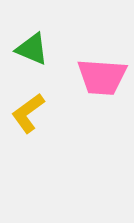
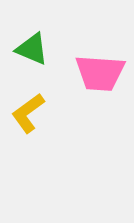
pink trapezoid: moved 2 px left, 4 px up
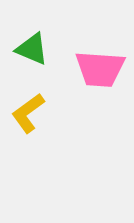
pink trapezoid: moved 4 px up
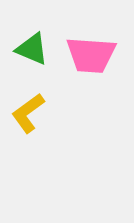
pink trapezoid: moved 9 px left, 14 px up
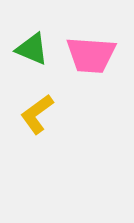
yellow L-shape: moved 9 px right, 1 px down
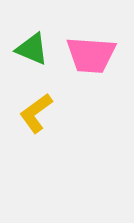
yellow L-shape: moved 1 px left, 1 px up
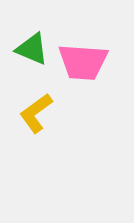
pink trapezoid: moved 8 px left, 7 px down
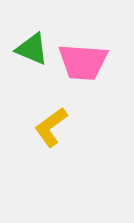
yellow L-shape: moved 15 px right, 14 px down
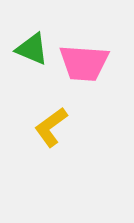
pink trapezoid: moved 1 px right, 1 px down
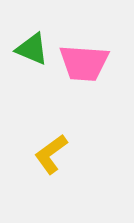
yellow L-shape: moved 27 px down
